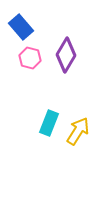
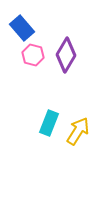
blue rectangle: moved 1 px right, 1 px down
pink hexagon: moved 3 px right, 3 px up
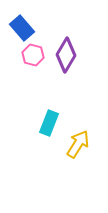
yellow arrow: moved 13 px down
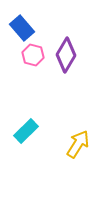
cyan rectangle: moved 23 px left, 8 px down; rotated 25 degrees clockwise
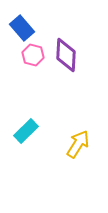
purple diamond: rotated 28 degrees counterclockwise
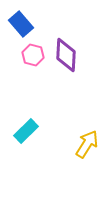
blue rectangle: moved 1 px left, 4 px up
yellow arrow: moved 9 px right
